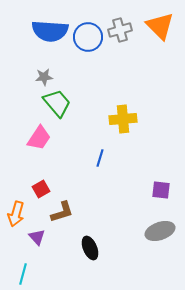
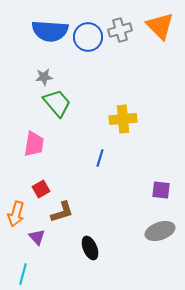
pink trapezoid: moved 5 px left, 6 px down; rotated 24 degrees counterclockwise
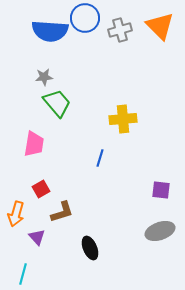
blue circle: moved 3 px left, 19 px up
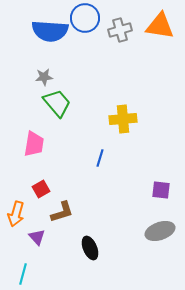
orange triangle: rotated 36 degrees counterclockwise
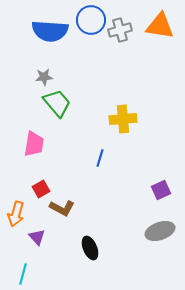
blue circle: moved 6 px right, 2 px down
purple square: rotated 30 degrees counterclockwise
brown L-shape: moved 4 px up; rotated 45 degrees clockwise
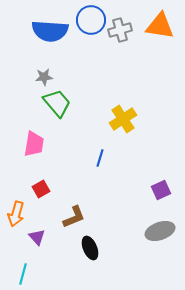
yellow cross: rotated 28 degrees counterclockwise
brown L-shape: moved 12 px right, 9 px down; rotated 50 degrees counterclockwise
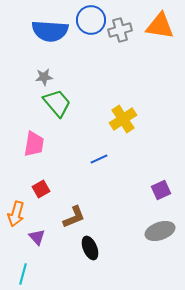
blue line: moved 1 px left, 1 px down; rotated 48 degrees clockwise
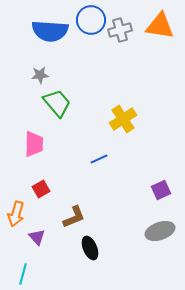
gray star: moved 4 px left, 2 px up
pink trapezoid: rotated 8 degrees counterclockwise
